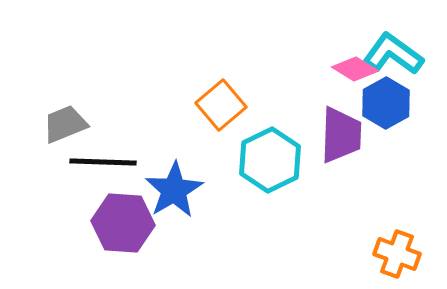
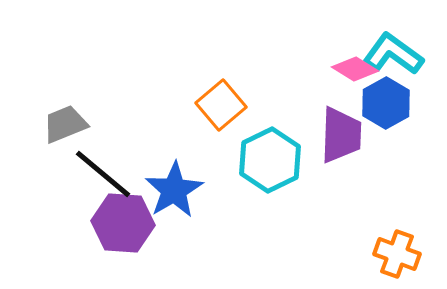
black line: moved 12 px down; rotated 38 degrees clockwise
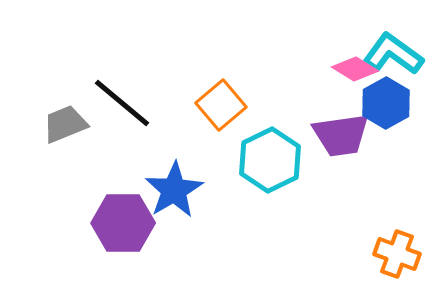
purple trapezoid: rotated 80 degrees clockwise
black line: moved 19 px right, 71 px up
purple hexagon: rotated 4 degrees counterclockwise
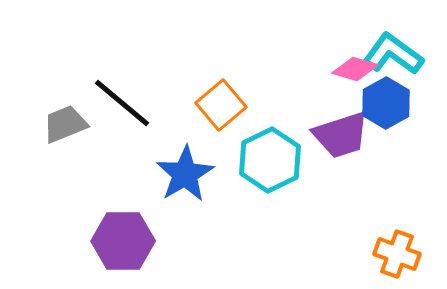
pink diamond: rotated 15 degrees counterclockwise
purple trapezoid: rotated 10 degrees counterclockwise
blue star: moved 11 px right, 16 px up
purple hexagon: moved 18 px down
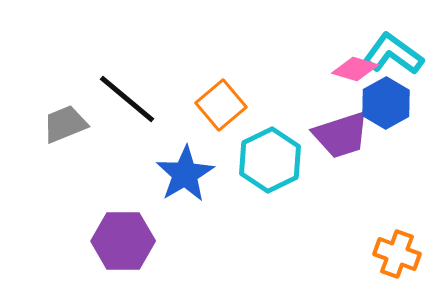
black line: moved 5 px right, 4 px up
